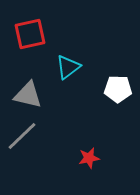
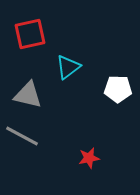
gray line: rotated 72 degrees clockwise
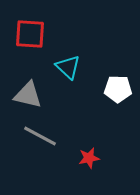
red square: rotated 16 degrees clockwise
cyan triangle: rotated 40 degrees counterclockwise
gray line: moved 18 px right
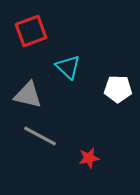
red square: moved 1 px right, 3 px up; rotated 24 degrees counterclockwise
